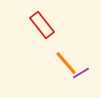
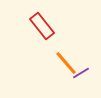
red rectangle: moved 1 px down
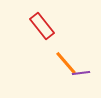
purple line: rotated 24 degrees clockwise
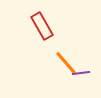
red rectangle: rotated 8 degrees clockwise
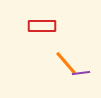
red rectangle: rotated 60 degrees counterclockwise
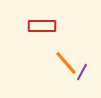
purple line: moved 1 px right, 1 px up; rotated 54 degrees counterclockwise
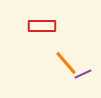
purple line: moved 1 px right, 2 px down; rotated 36 degrees clockwise
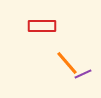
orange line: moved 1 px right
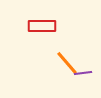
purple line: moved 1 px up; rotated 18 degrees clockwise
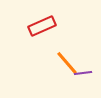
red rectangle: rotated 24 degrees counterclockwise
